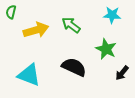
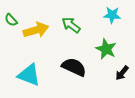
green semicircle: moved 8 px down; rotated 56 degrees counterclockwise
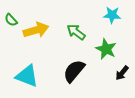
green arrow: moved 5 px right, 7 px down
black semicircle: moved 4 px down; rotated 75 degrees counterclockwise
cyan triangle: moved 2 px left, 1 px down
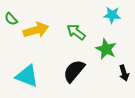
green semicircle: moved 1 px up
black arrow: moved 2 px right; rotated 56 degrees counterclockwise
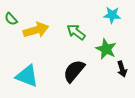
black arrow: moved 2 px left, 4 px up
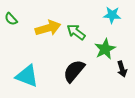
yellow arrow: moved 12 px right, 2 px up
green star: moved 1 px left; rotated 20 degrees clockwise
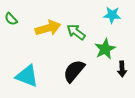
black arrow: rotated 14 degrees clockwise
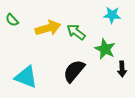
green semicircle: moved 1 px right, 1 px down
green star: rotated 20 degrees counterclockwise
cyan triangle: moved 1 px left, 1 px down
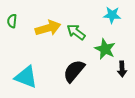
green semicircle: moved 1 px down; rotated 48 degrees clockwise
